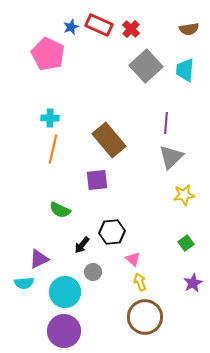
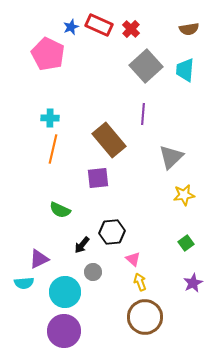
purple line: moved 23 px left, 9 px up
purple square: moved 1 px right, 2 px up
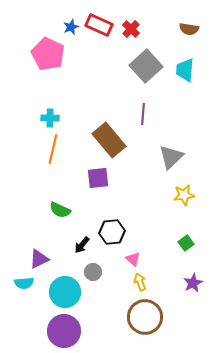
brown semicircle: rotated 18 degrees clockwise
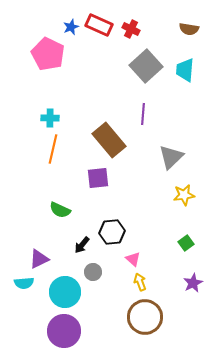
red cross: rotated 18 degrees counterclockwise
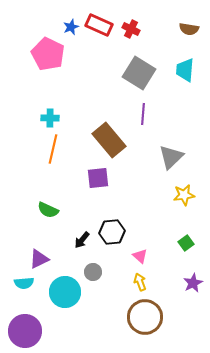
gray square: moved 7 px left, 7 px down; rotated 16 degrees counterclockwise
green semicircle: moved 12 px left
black arrow: moved 5 px up
pink triangle: moved 7 px right, 3 px up
purple circle: moved 39 px left
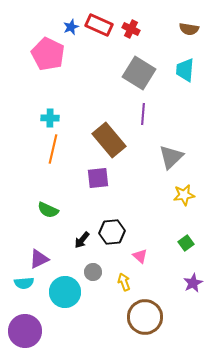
yellow arrow: moved 16 px left
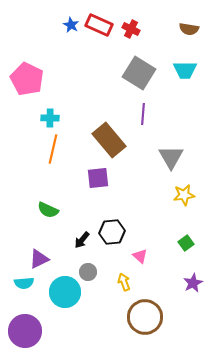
blue star: moved 2 px up; rotated 21 degrees counterclockwise
pink pentagon: moved 21 px left, 25 px down
cyan trapezoid: rotated 95 degrees counterclockwise
gray triangle: rotated 16 degrees counterclockwise
gray circle: moved 5 px left
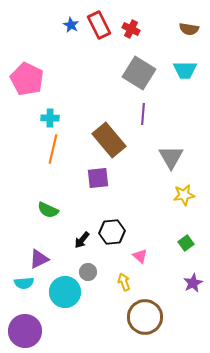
red rectangle: rotated 40 degrees clockwise
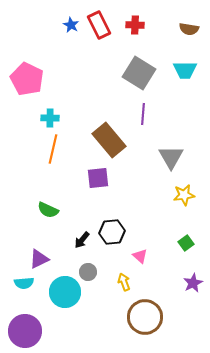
red cross: moved 4 px right, 4 px up; rotated 24 degrees counterclockwise
